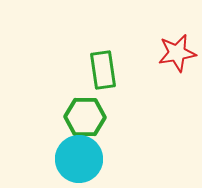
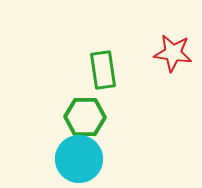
red star: moved 4 px left; rotated 18 degrees clockwise
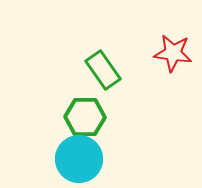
green rectangle: rotated 27 degrees counterclockwise
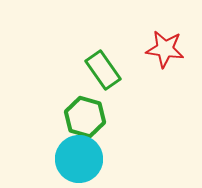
red star: moved 8 px left, 4 px up
green hexagon: rotated 15 degrees clockwise
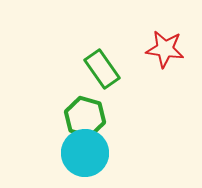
green rectangle: moved 1 px left, 1 px up
cyan circle: moved 6 px right, 6 px up
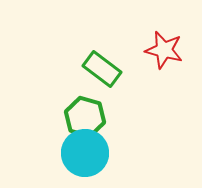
red star: moved 1 px left, 1 px down; rotated 6 degrees clockwise
green rectangle: rotated 18 degrees counterclockwise
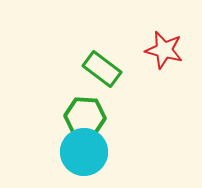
green hexagon: rotated 12 degrees counterclockwise
cyan circle: moved 1 px left, 1 px up
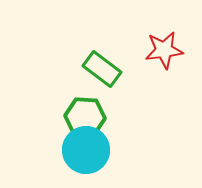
red star: rotated 21 degrees counterclockwise
cyan circle: moved 2 px right, 2 px up
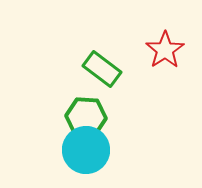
red star: moved 1 px right; rotated 27 degrees counterclockwise
green hexagon: moved 1 px right
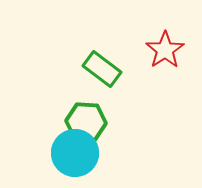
green hexagon: moved 5 px down
cyan circle: moved 11 px left, 3 px down
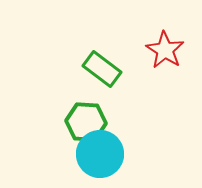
red star: rotated 6 degrees counterclockwise
cyan circle: moved 25 px right, 1 px down
